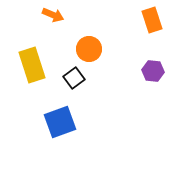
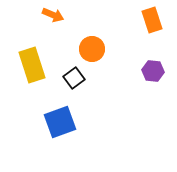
orange circle: moved 3 px right
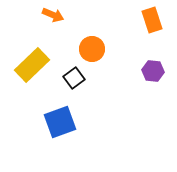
yellow rectangle: rotated 64 degrees clockwise
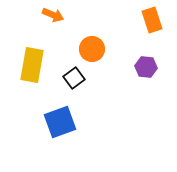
yellow rectangle: rotated 36 degrees counterclockwise
purple hexagon: moved 7 px left, 4 px up
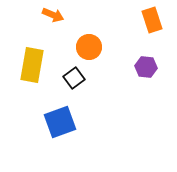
orange circle: moved 3 px left, 2 px up
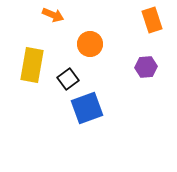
orange circle: moved 1 px right, 3 px up
purple hexagon: rotated 10 degrees counterclockwise
black square: moved 6 px left, 1 px down
blue square: moved 27 px right, 14 px up
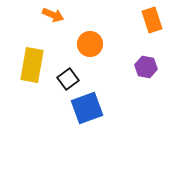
purple hexagon: rotated 15 degrees clockwise
